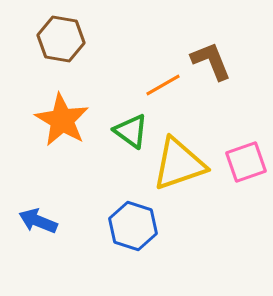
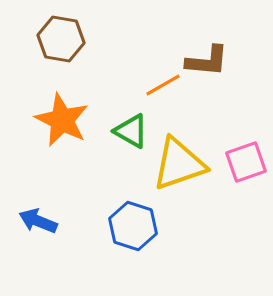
brown L-shape: moved 4 px left; rotated 117 degrees clockwise
orange star: rotated 4 degrees counterclockwise
green triangle: rotated 6 degrees counterclockwise
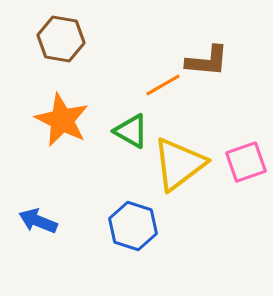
yellow triangle: rotated 18 degrees counterclockwise
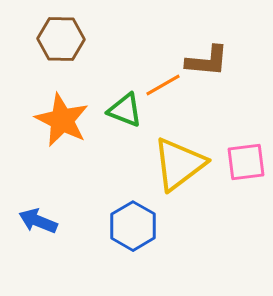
brown hexagon: rotated 9 degrees counterclockwise
green triangle: moved 6 px left, 21 px up; rotated 9 degrees counterclockwise
pink square: rotated 12 degrees clockwise
blue hexagon: rotated 12 degrees clockwise
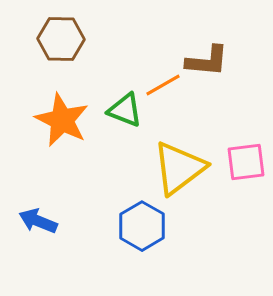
yellow triangle: moved 4 px down
blue hexagon: moved 9 px right
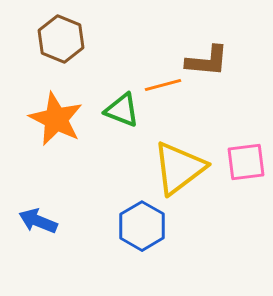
brown hexagon: rotated 21 degrees clockwise
orange line: rotated 15 degrees clockwise
green triangle: moved 3 px left
orange star: moved 6 px left, 1 px up
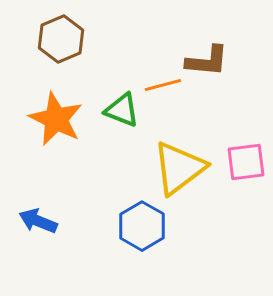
brown hexagon: rotated 15 degrees clockwise
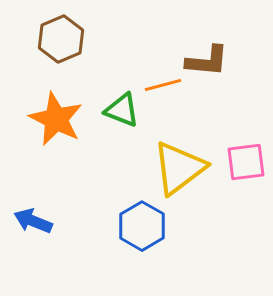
blue arrow: moved 5 px left
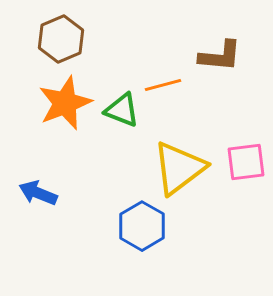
brown L-shape: moved 13 px right, 5 px up
orange star: moved 9 px right, 16 px up; rotated 24 degrees clockwise
blue arrow: moved 5 px right, 28 px up
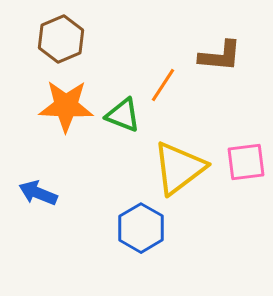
orange line: rotated 42 degrees counterclockwise
orange star: moved 1 px right, 3 px down; rotated 24 degrees clockwise
green triangle: moved 1 px right, 5 px down
blue hexagon: moved 1 px left, 2 px down
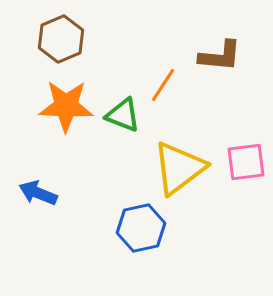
blue hexagon: rotated 18 degrees clockwise
